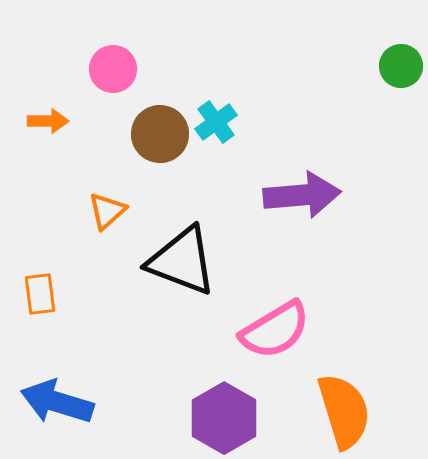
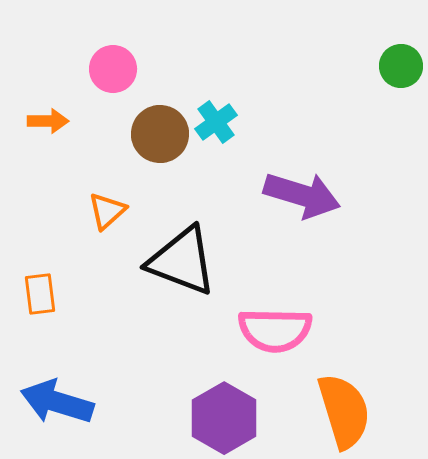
purple arrow: rotated 22 degrees clockwise
pink semicircle: rotated 32 degrees clockwise
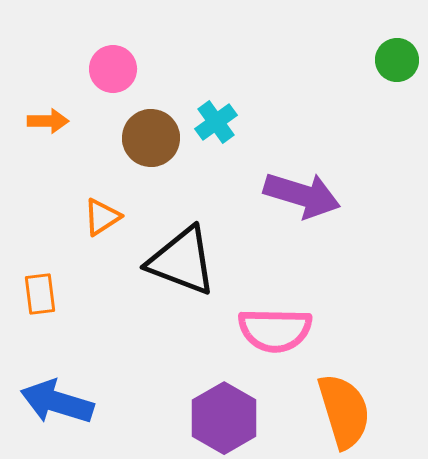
green circle: moved 4 px left, 6 px up
brown circle: moved 9 px left, 4 px down
orange triangle: moved 5 px left, 6 px down; rotated 9 degrees clockwise
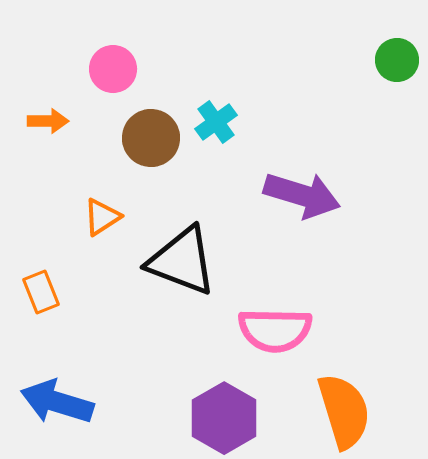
orange rectangle: moved 1 px right, 2 px up; rotated 15 degrees counterclockwise
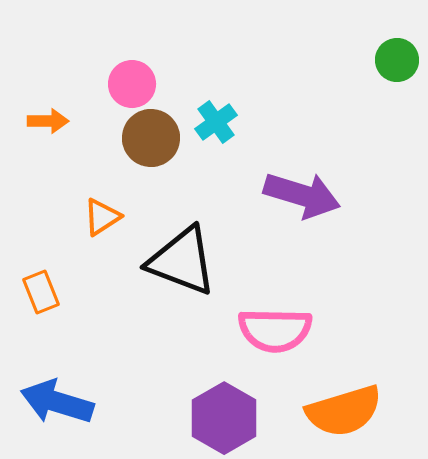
pink circle: moved 19 px right, 15 px down
orange semicircle: rotated 90 degrees clockwise
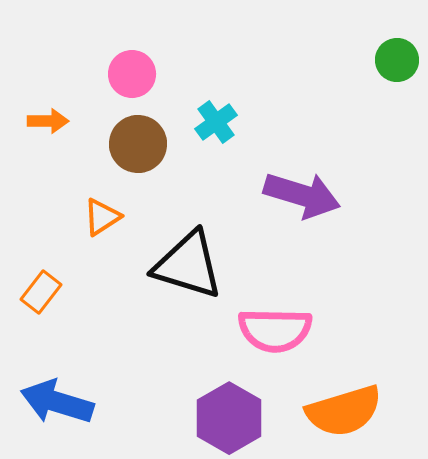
pink circle: moved 10 px up
brown circle: moved 13 px left, 6 px down
black triangle: moved 6 px right, 4 px down; rotated 4 degrees counterclockwise
orange rectangle: rotated 60 degrees clockwise
purple hexagon: moved 5 px right
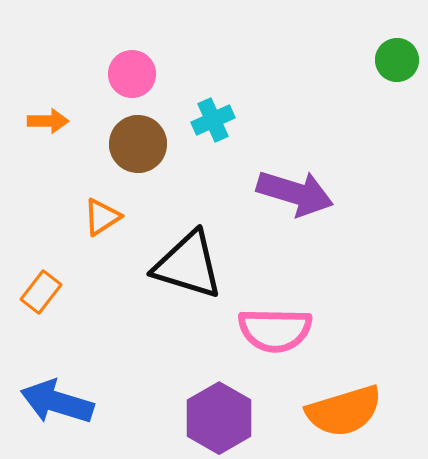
cyan cross: moved 3 px left, 2 px up; rotated 12 degrees clockwise
purple arrow: moved 7 px left, 2 px up
purple hexagon: moved 10 px left
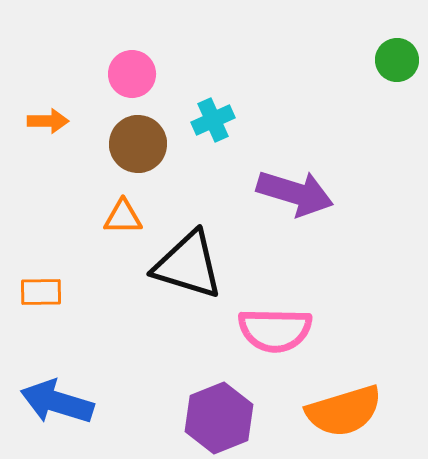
orange triangle: moved 21 px right; rotated 33 degrees clockwise
orange rectangle: rotated 51 degrees clockwise
purple hexagon: rotated 8 degrees clockwise
